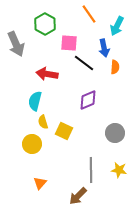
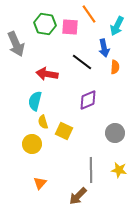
green hexagon: rotated 20 degrees counterclockwise
pink square: moved 1 px right, 16 px up
black line: moved 2 px left, 1 px up
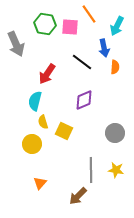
red arrow: rotated 65 degrees counterclockwise
purple diamond: moved 4 px left
yellow star: moved 3 px left
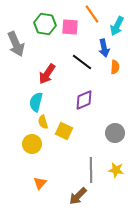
orange line: moved 3 px right
cyan semicircle: moved 1 px right, 1 px down
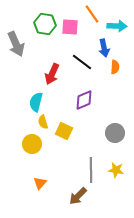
cyan arrow: rotated 114 degrees counterclockwise
red arrow: moved 5 px right; rotated 10 degrees counterclockwise
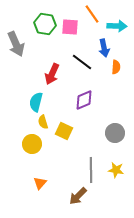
orange semicircle: moved 1 px right
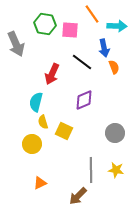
pink square: moved 3 px down
orange semicircle: moved 2 px left; rotated 24 degrees counterclockwise
orange triangle: rotated 24 degrees clockwise
